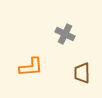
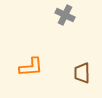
gray cross: moved 19 px up
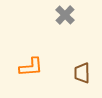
gray cross: rotated 18 degrees clockwise
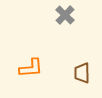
orange L-shape: moved 1 px down
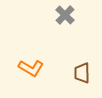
orange L-shape: rotated 35 degrees clockwise
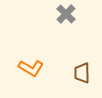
gray cross: moved 1 px right, 1 px up
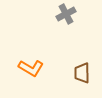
gray cross: rotated 18 degrees clockwise
